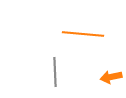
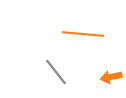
gray line: moved 1 px right; rotated 36 degrees counterclockwise
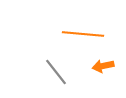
orange arrow: moved 8 px left, 11 px up
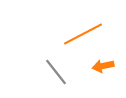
orange line: rotated 33 degrees counterclockwise
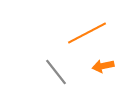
orange line: moved 4 px right, 1 px up
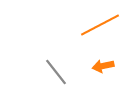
orange line: moved 13 px right, 8 px up
